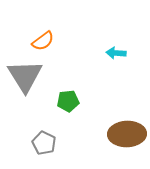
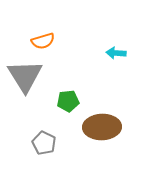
orange semicircle: rotated 20 degrees clockwise
brown ellipse: moved 25 px left, 7 px up
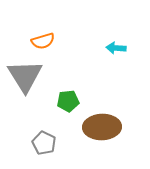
cyan arrow: moved 5 px up
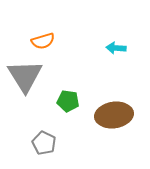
green pentagon: rotated 15 degrees clockwise
brown ellipse: moved 12 px right, 12 px up; rotated 6 degrees counterclockwise
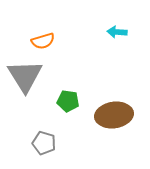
cyan arrow: moved 1 px right, 16 px up
gray pentagon: rotated 10 degrees counterclockwise
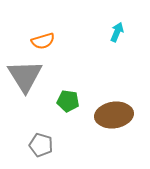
cyan arrow: rotated 108 degrees clockwise
gray pentagon: moved 3 px left, 2 px down
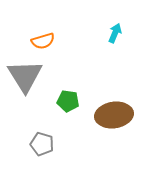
cyan arrow: moved 2 px left, 1 px down
gray pentagon: moved 1 px right, 1 px up
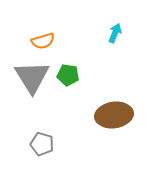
gray triangle: moved 7 px right, 1 px down
green pentagon: moved 26 px up
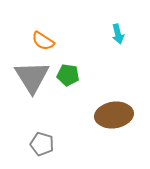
cyan arrow: moved 3 px right, 1 px down; rotated 144 degrees clockwise
orange semicircle: rotated 50 degrees clockwise
